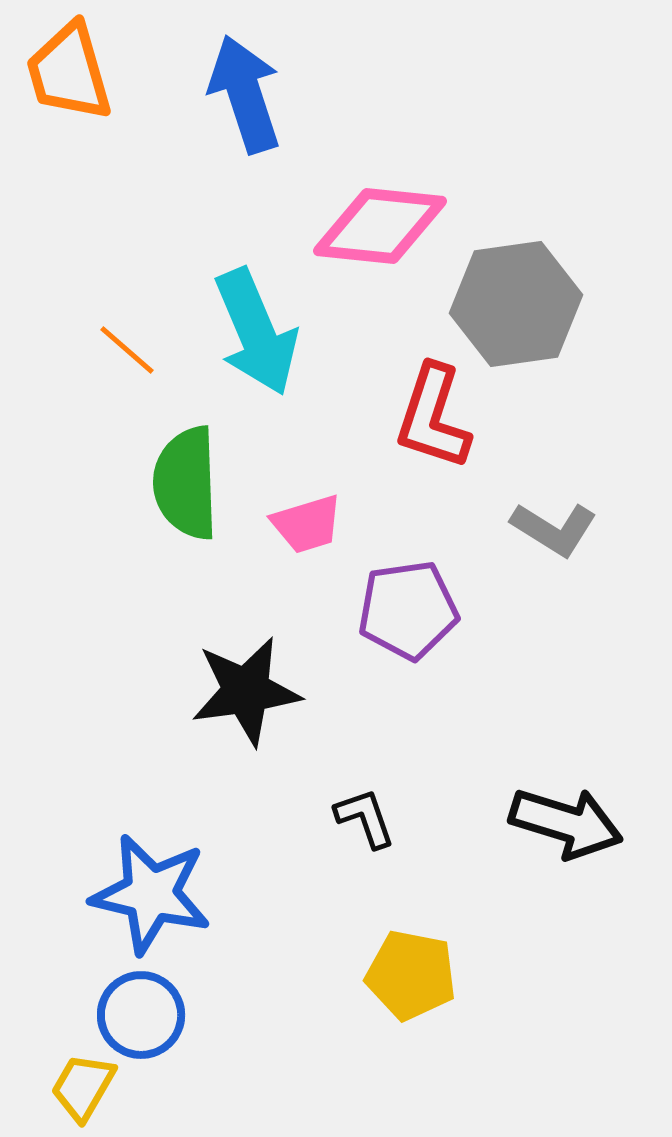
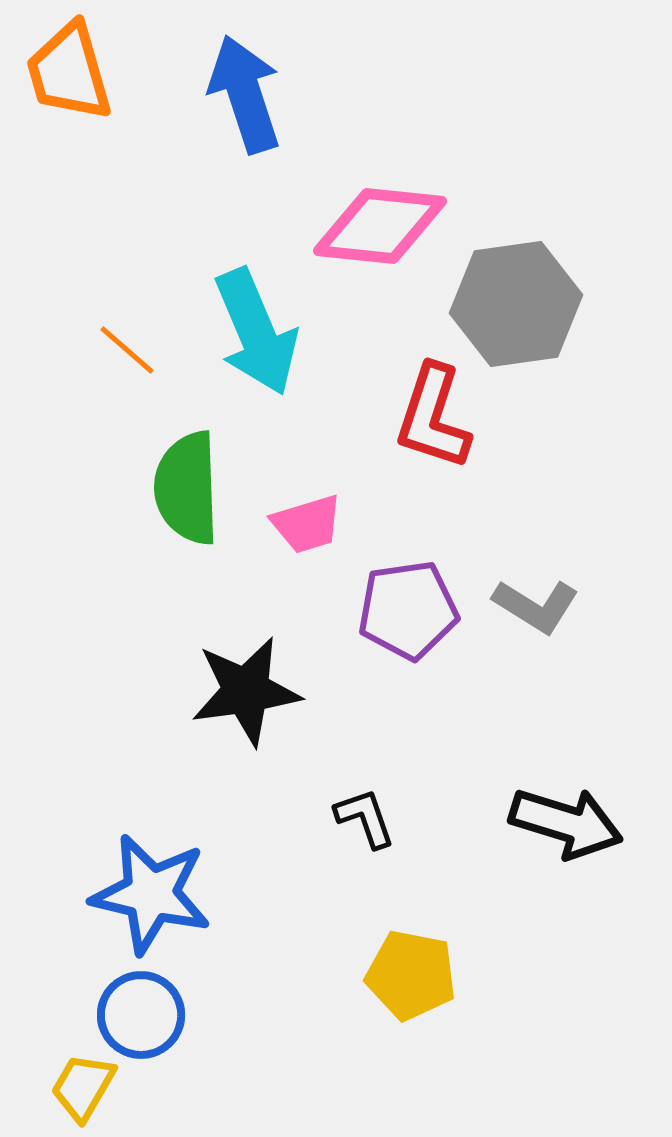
green semicircle: moved 1 px right, 5 px down
gray L-shape: moved 18 px left, 77 px down
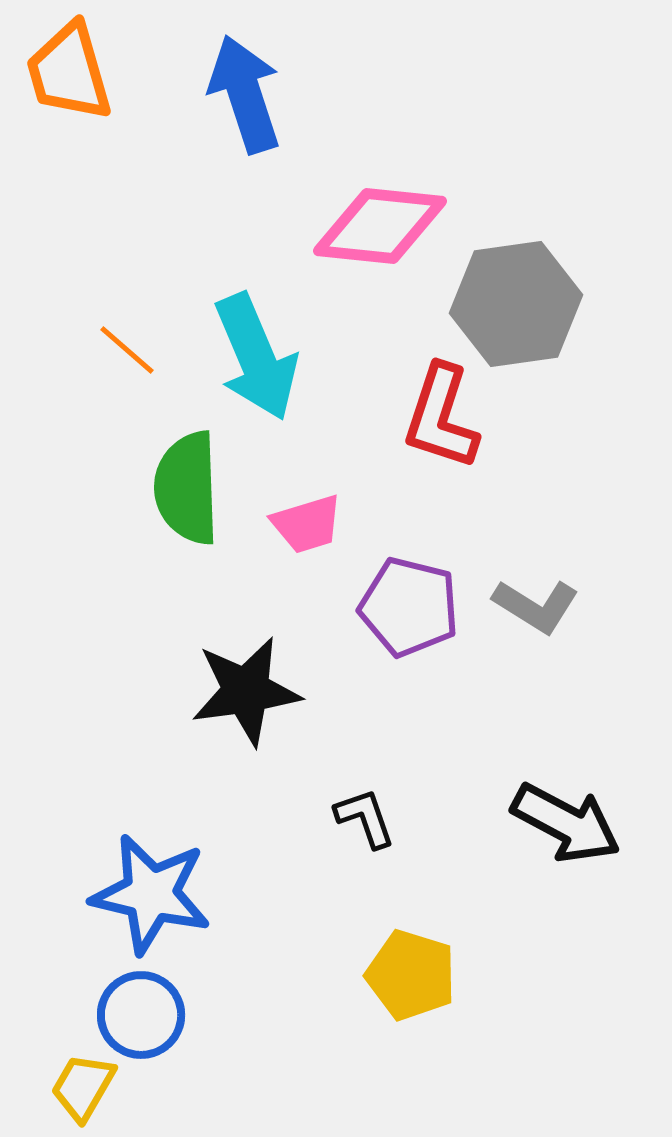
cyan arrow: moved 25 px down
red L-shape: moved 8 px right
purple pentagon: moved 1 px right, 3 px up; rotated 22 degrees clockwise
black arrow: rotated 11 degrees clockwise
yellow pentagon: rotated 6 degrees clockwise
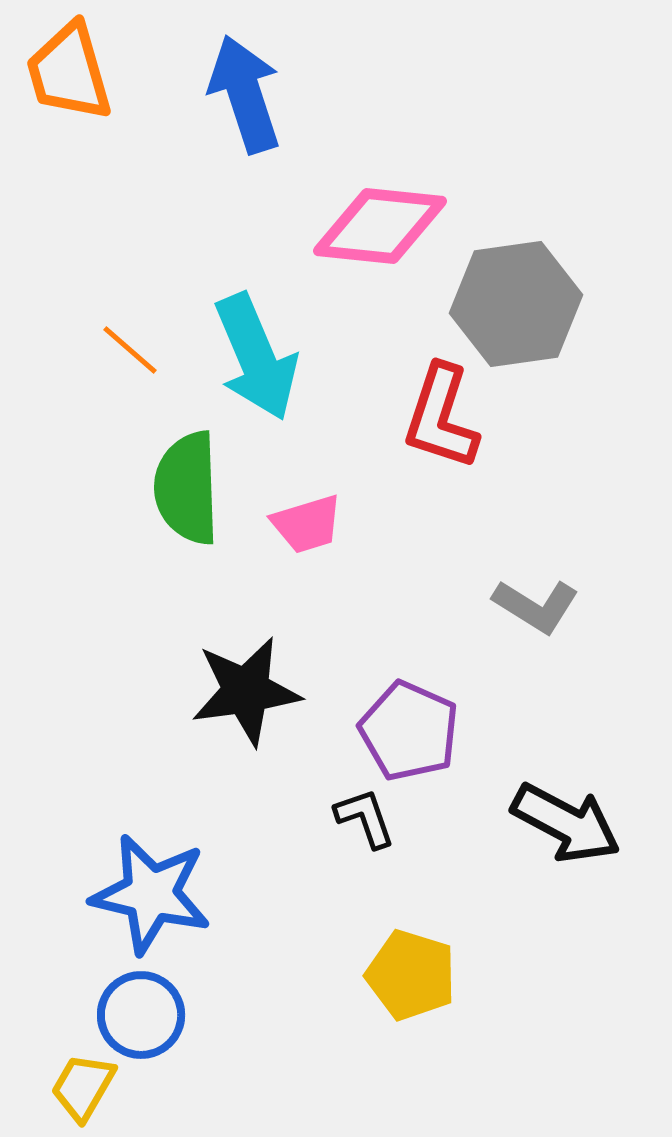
orange line: moved 3 px right
purple pentagon: moved 124 px down; rotated 10 degrees clockwise
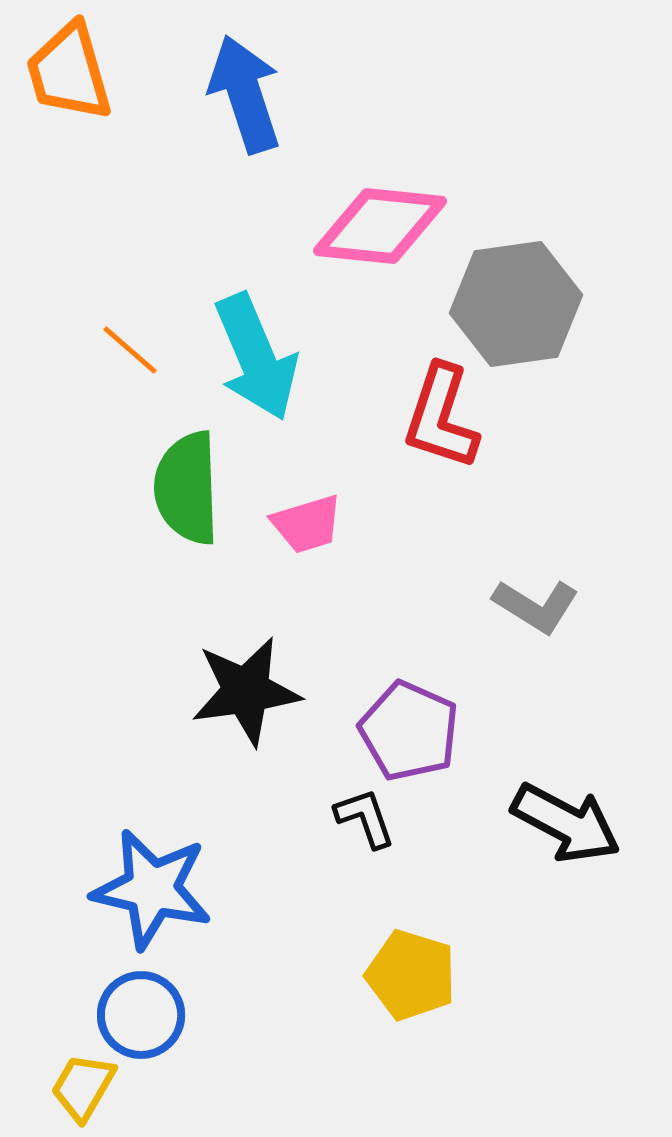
blue star: moved 1 px right, 5 px up
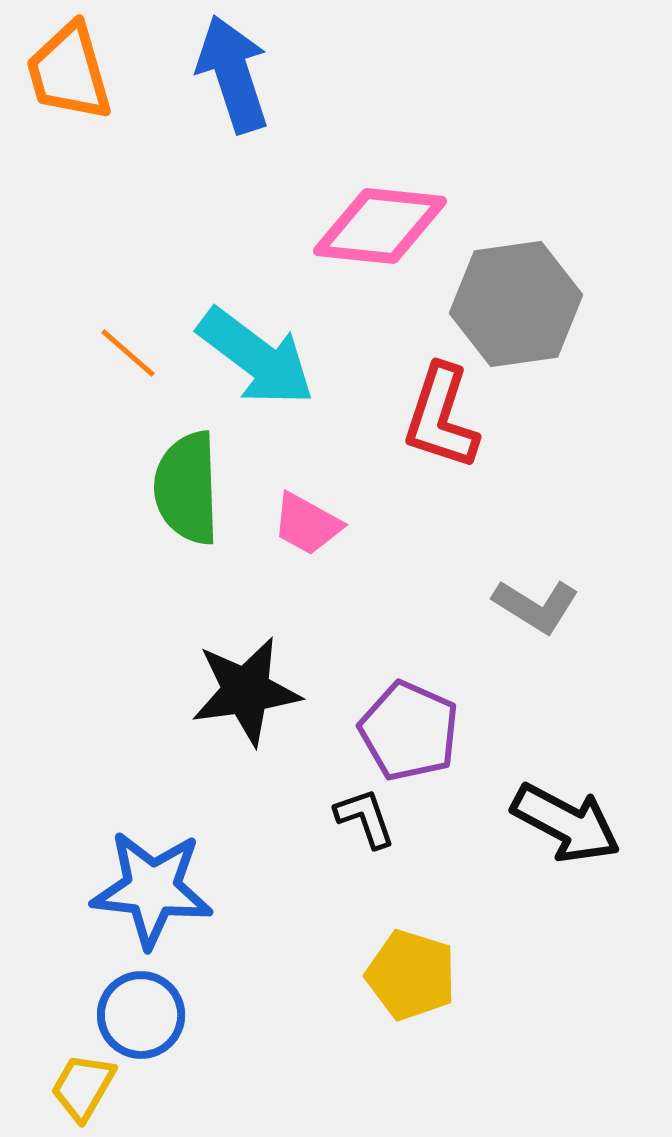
blue arrow: moved 12 px left, 20 px up
orange line: moved 2 px left, 3 px down
cyan arrow: rotated 30 degrees counterclockwise
pink trapezoid: rotated 46 degrees clockwise
blue star: rotated 7 degrees counterclockwise
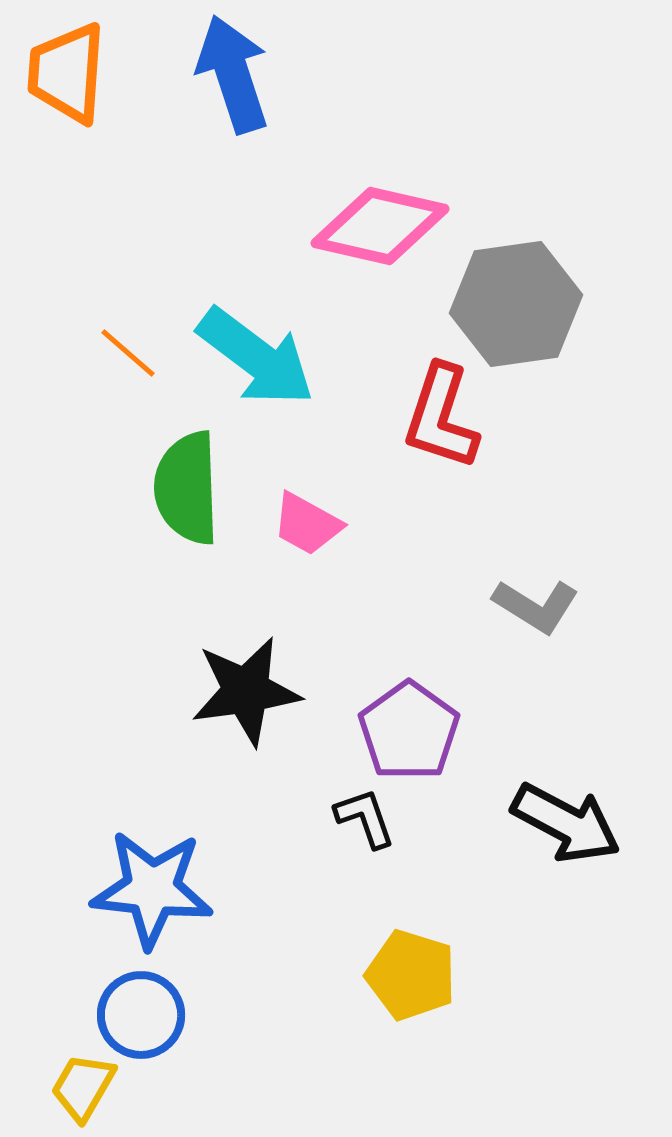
orange trapezoid: moved 2 px left, 1 px down; rotated 20 degrees clockwise
pink diamond: rotated 7 degrees clockwise
purple pentagon: rotated 12 degrees clockwise
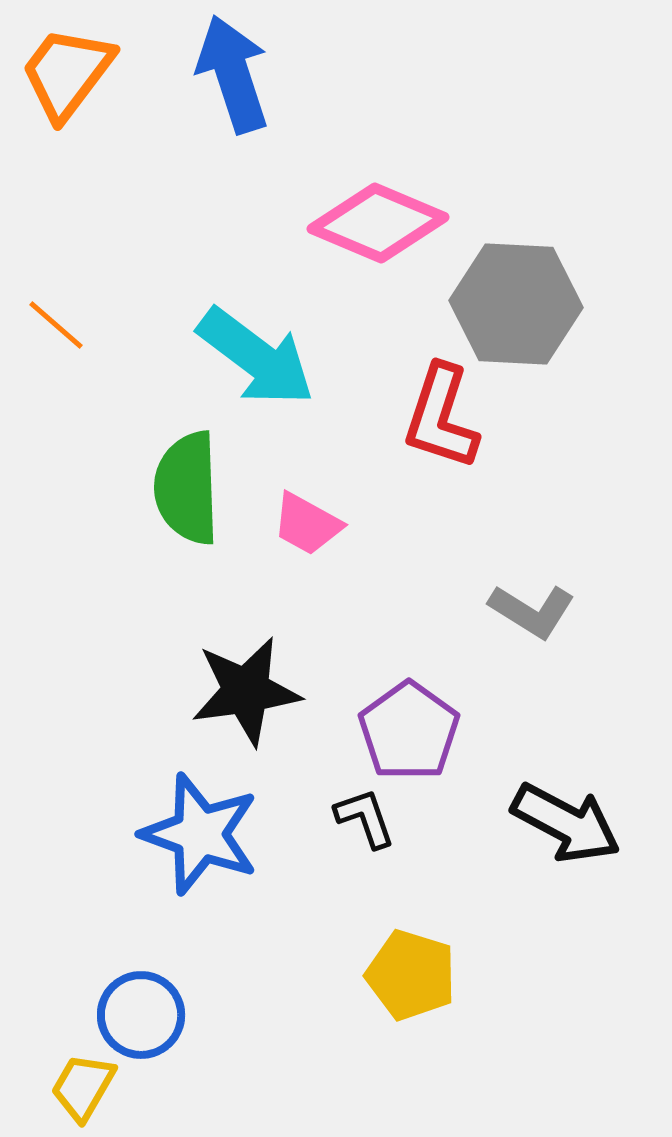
orange trapezoid: rotated 33 degrees clockwise
pink diamond: moved 2 px left, 3 px up; rotated 10 degrees clockwise
gray hexagon: rotated 11 degrees clockwise
orange line: moved 72 px left, 28 px up
gray L-shape: moved 4 px left, 5 px down
blue star: moved 48 px right, 55 px up; rotated 14 degrees clockwise
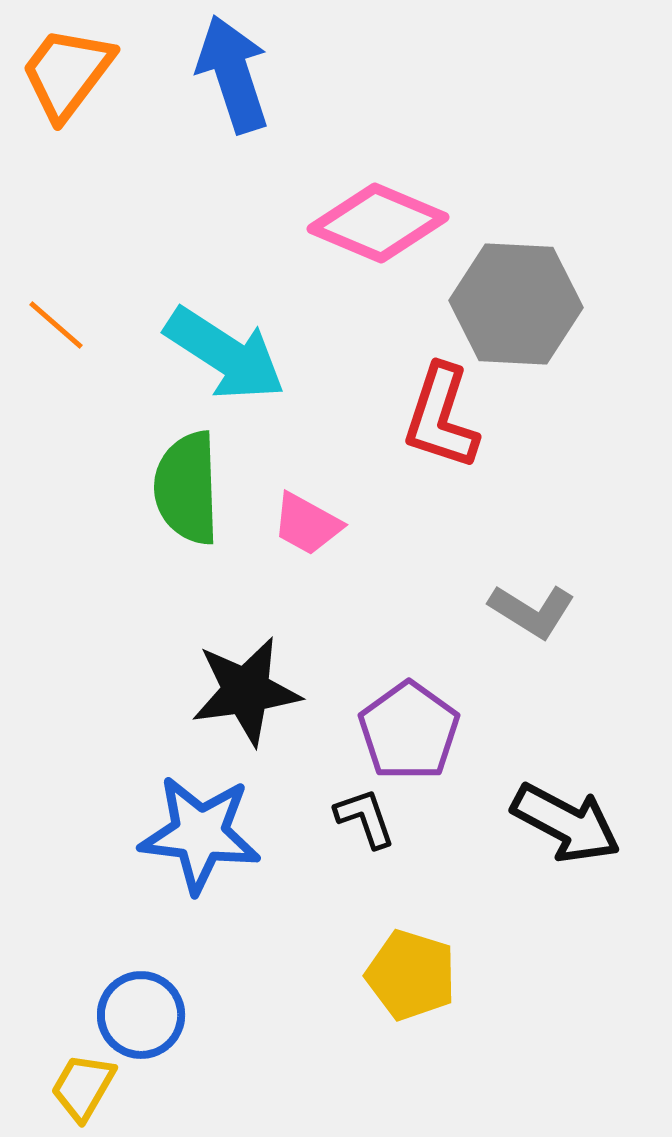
cyan arrow: moved 31 px left, 3 px up; rotated 4 degrees counterclockwise
blue star: rotated 13 degrees counterclockwise
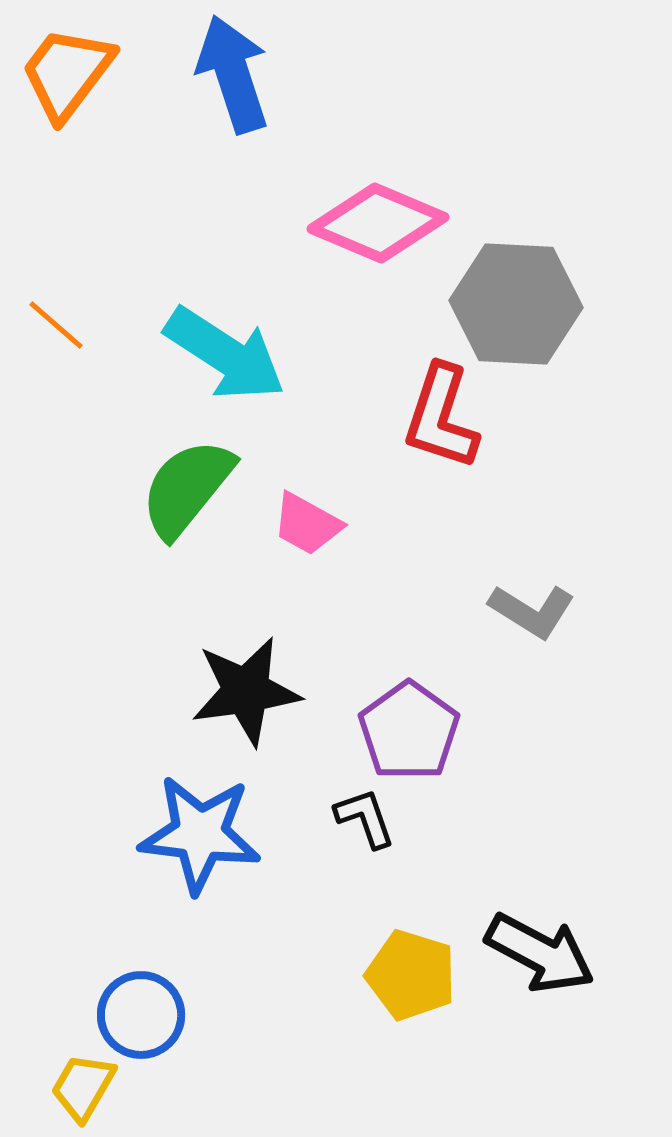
green semicircle: rotated 41 degrees clockwise
black arrow: moved 26 px left, 130 px down
